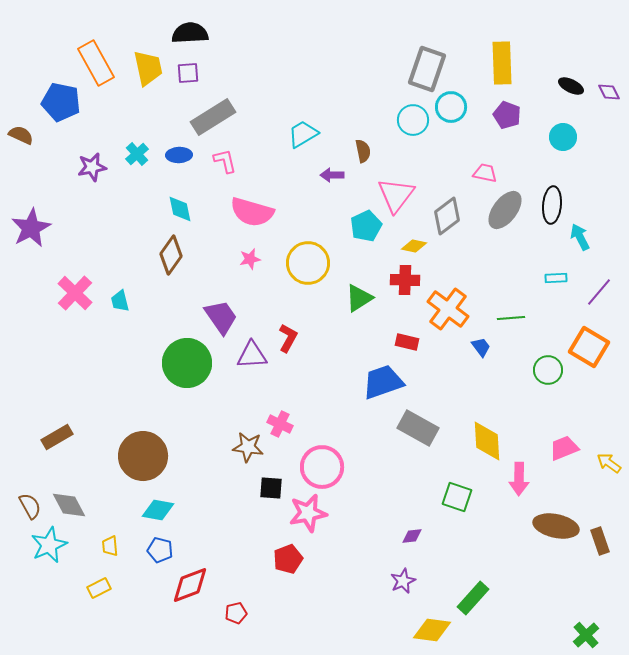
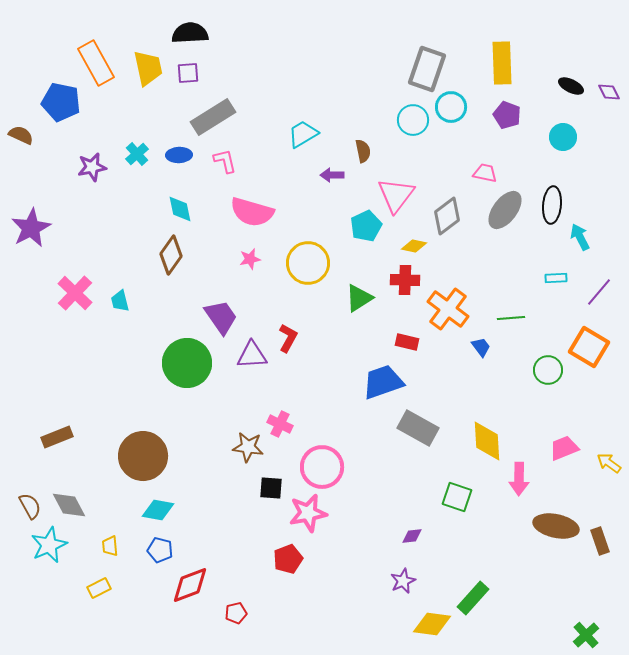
brown rectangle at (57, 437): rotated 8 degrees clockwise
yellow diamond at (432, 630): moved 6 px up
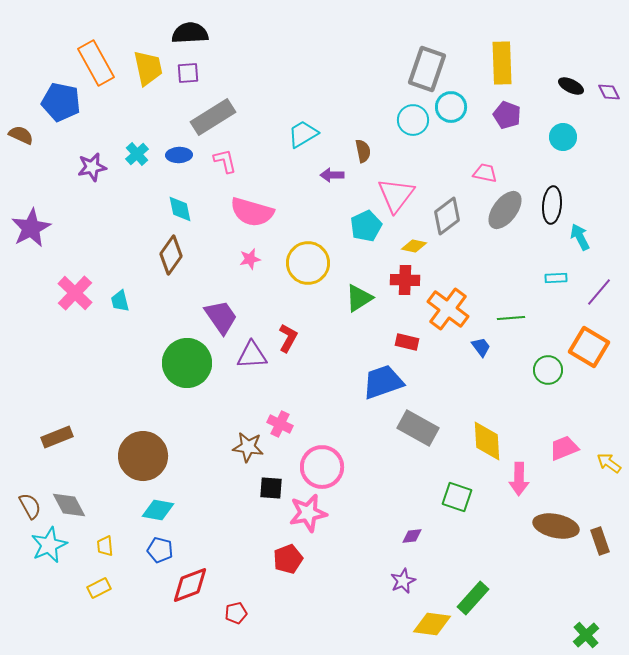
yellow trapezoid at (110, 546): moved 5 px left
